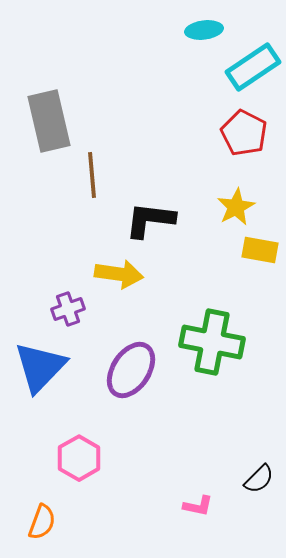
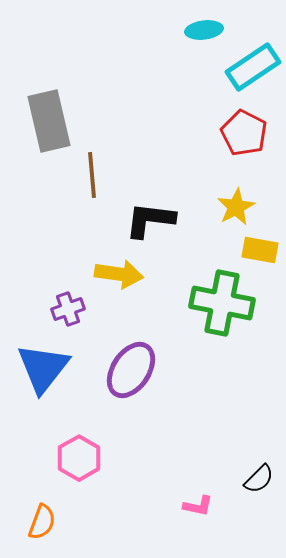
green cross: moved 10 px right, 39 px up
blue triangle: moved 3 px right, 1 px down; rotated 6 degrees counterclockwise
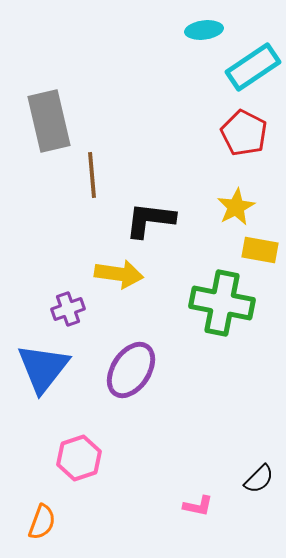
pink hexagon: rotated 12 degrees clockwise
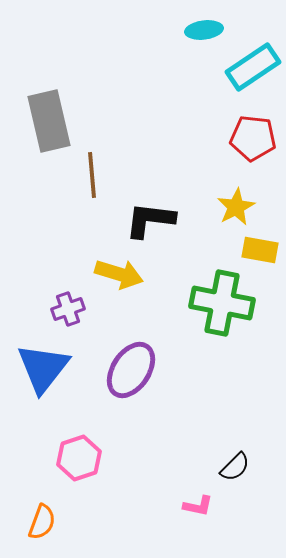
red pentagon: moved 9 px right, 5 px down; rotated 21 degrees counterclockwise
yellow arrow: rotated 9 degrees clockwise
black semicircle: moved 24 px left, 12 px up
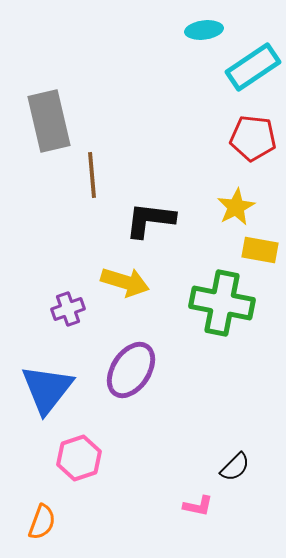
yellow arrow: moved 6 px right, 8 px down
blue triangle: moved 4 px right, 21 px down
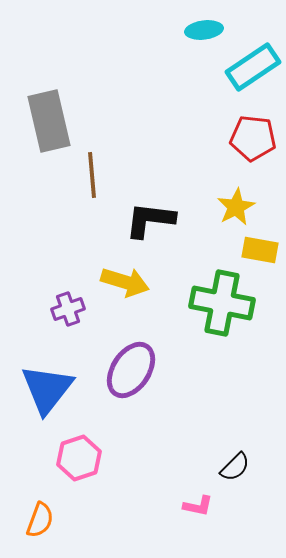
orange semicircle: moved 2 px left, 2 px up
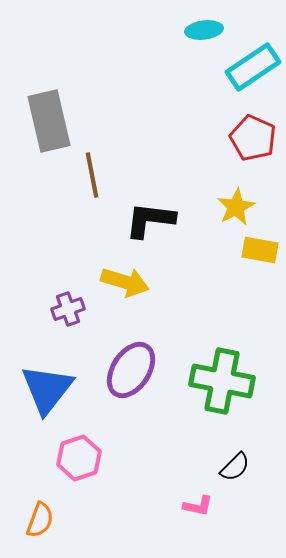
red pentagon: rotated 18 degrees clockwise
brown line: rotated 6 degrees counterclockwise
green cross: moved 78 px down
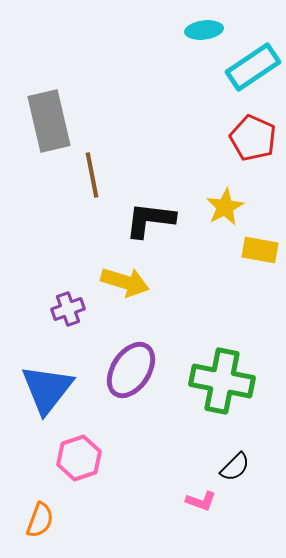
yellow star: moved 11 px left
pink L-shape: moved 3 px right, 5 px up; rotated 8 degrees clockwise
